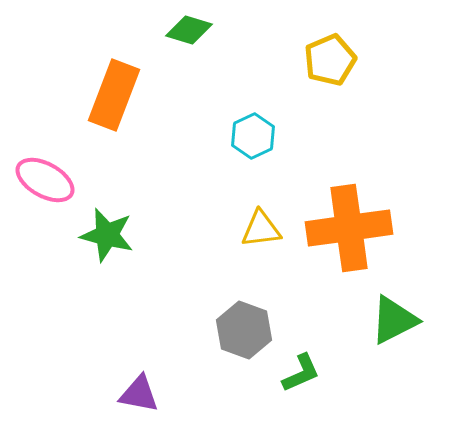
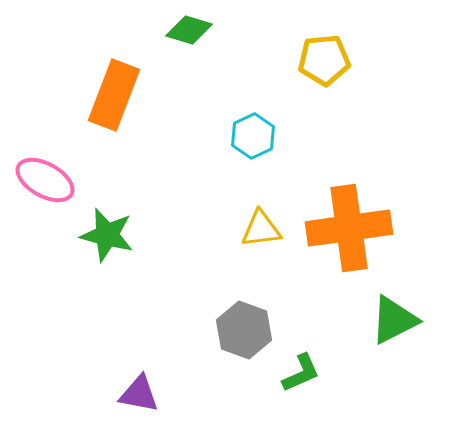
yellow pentagon: moved 6 px left; rotated 18 degrees clockwise
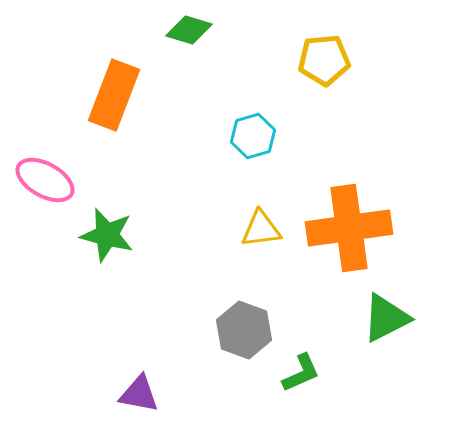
cyan hexagon: rotated 9 degrees clockwise
green triangle: moved 8 px left, 2 px up
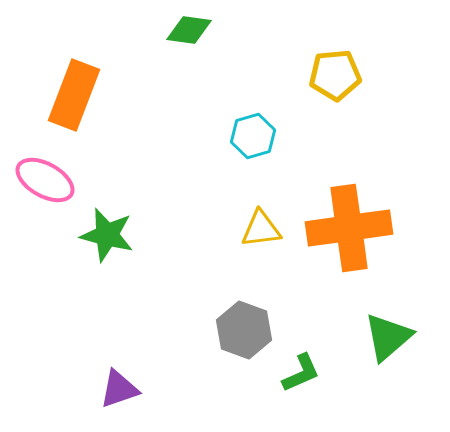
green diamond: rotated 9 degrees counterclockwise
yellow pentagon: moved 11 px right, 15 px down
orange rectangle: moved 40 px left
green triangle: moved 2 px right, 19 px down; rotated 14 degrees counterclockwise
purple triangle: moved 20 px left, 5 px up; rotated 30 degrees counterclockwise
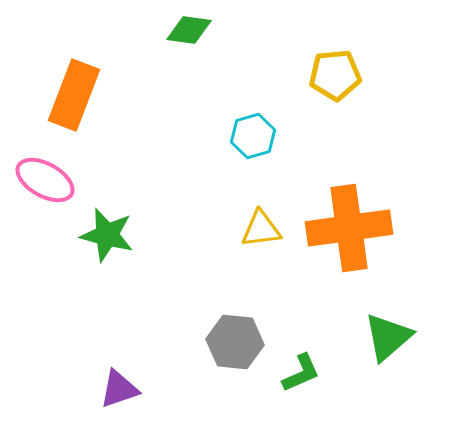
gray hexagon: moved 9 px left, 12 px down; rotated 14 degrees counterclockwise
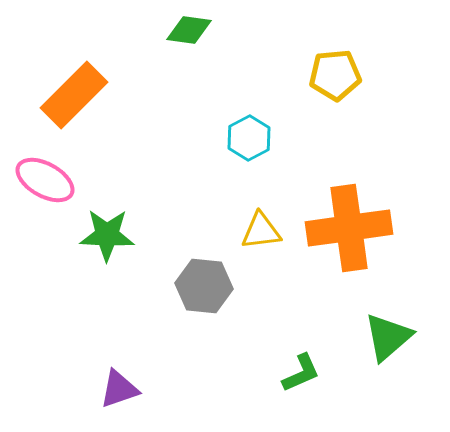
orange rectangle: rotated 24 degrees clockwise
cyan hexagon: moved 4 px left, 2 px down; rotated 12 degrees counterclockwise
yellow triangle: moved 2 px down
green star: rotated 12 degrees counterclockwise
gray hexagon: moved 31 px left, 56 px up
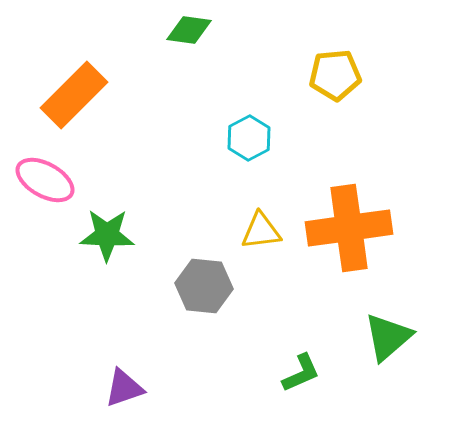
purple triangle: moved 5 px right, 1 px up
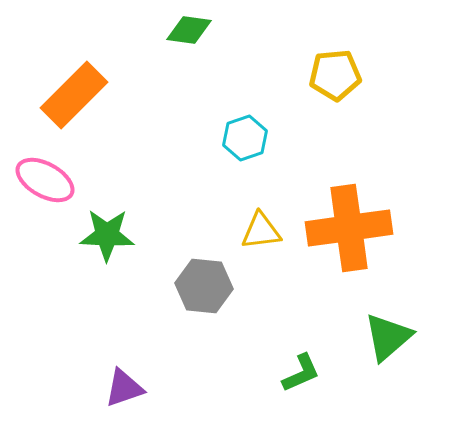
cyan hexagon: moved 4 px left; rotated 9 degrees clockwise
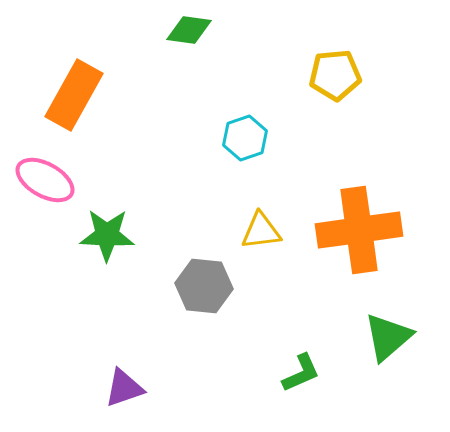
orange rectangle: rotated 16 degrees counterclockwise
orange cross: moved 10 px right, 2 px down
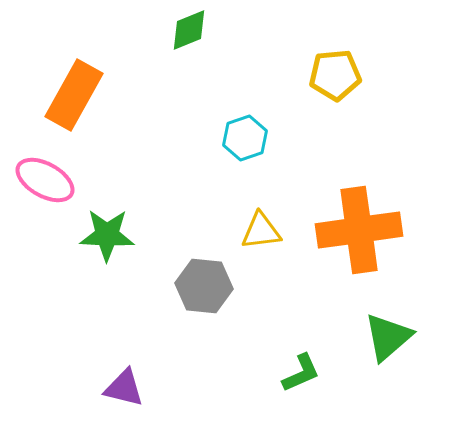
green diamond: rotated 30 degrees counterclockwise
purple triangle: rotated 33 degrees clockwise
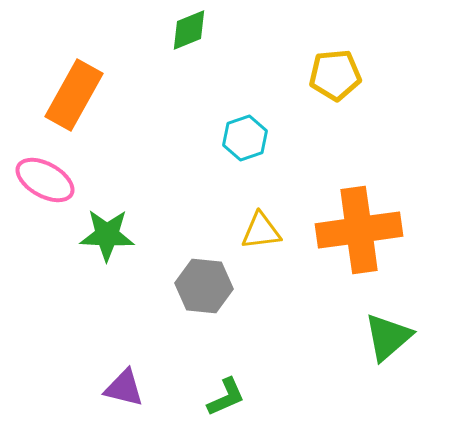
green L-shape: moved 75 px left, 24 px down
